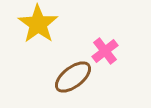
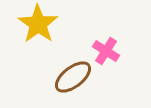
pink cross: moved 1 px right; rotated 20 degrees counterclockwise
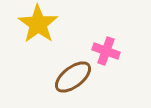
pink cross: rotated 12 degrees counterclockwise
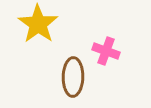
brown ellipse: rotated 51 degrees counterclockwise
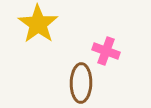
brown ellipse: moved 8 px right, 6 px down
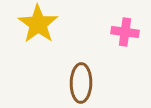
pink cross: moved 19 px right, 19 px up; rotated 12 degrees counterclockwise
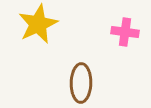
yellow star: rotated 12 degrees clockwise
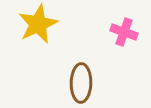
pink cross: moved 1 px left; rotated 12 degrees clockwise
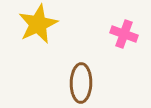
pink cross: moved 2 px down
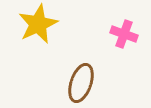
brown ellipse: rotated 18 degrees clockwise
